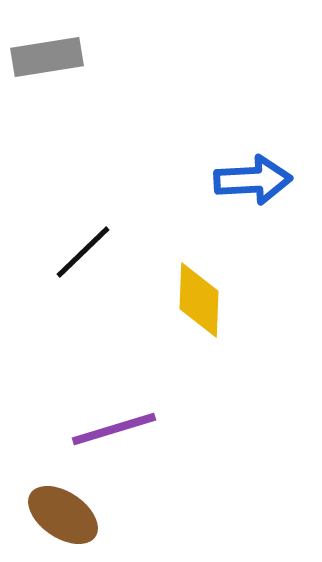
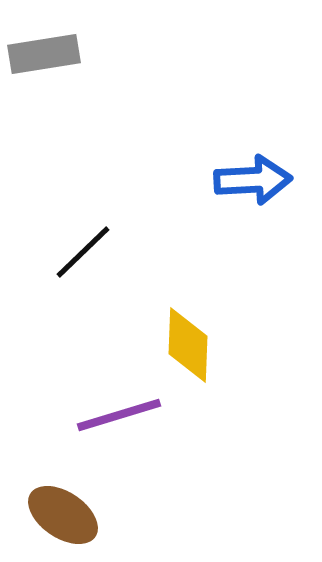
gray rectangle: moved 3 px left, 3 px up
yellow diamond: moved 11 px left, 45 px down
purple line: moved 5 px right, 14 px up
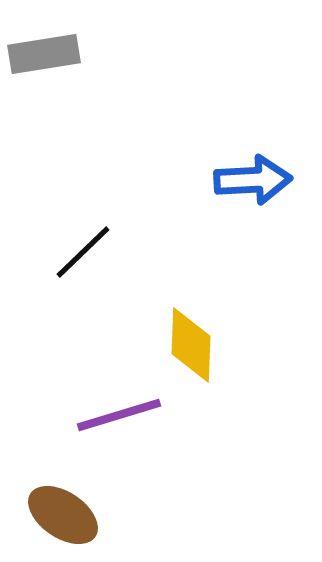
yellow diamond: moved 3 px right
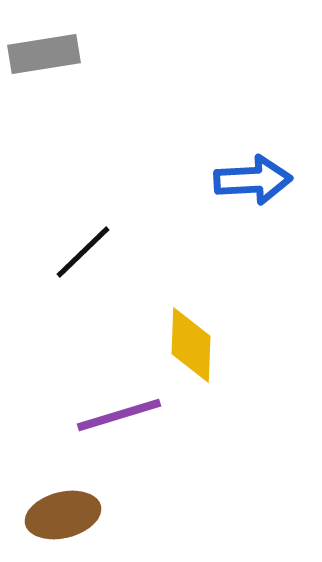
brown ellipse: rotated 48 degrees counterclockwise
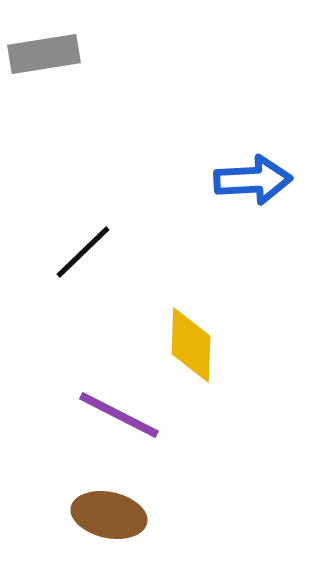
purple line: rotated 44 degrees clockwise
brown ellipse: moved 46 px right; rotated 26 degrees clockwise
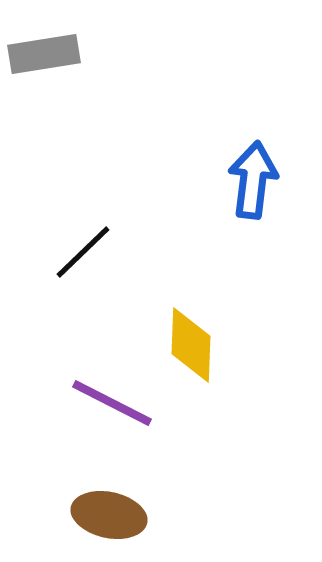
blue arrow: rotated 80 degrees counterclockwise
purple line: moved 7 px left, 12 px up
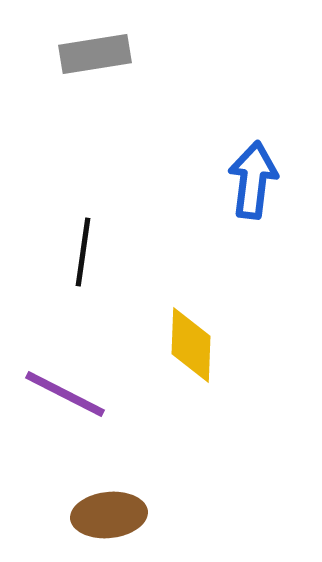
gray rectangle: moved 51 px right
black line: rotated 38 degrees counterclockwise
purple line: moved 47 px left, 9 px up
brown ellipse: rotated 18 degrees counterclockwise
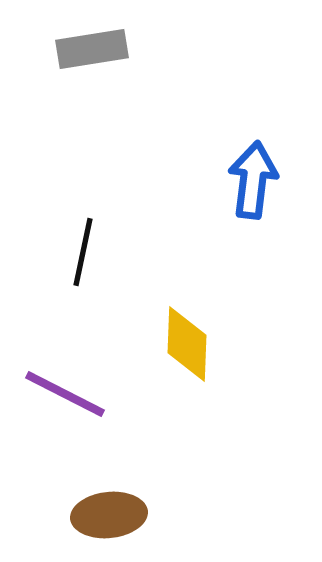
gray rectangle: moved 3 px left, 5 px up
black line: rotated 4 degrees clockwise
yellow diamond: moved 4 px left, 1 px up
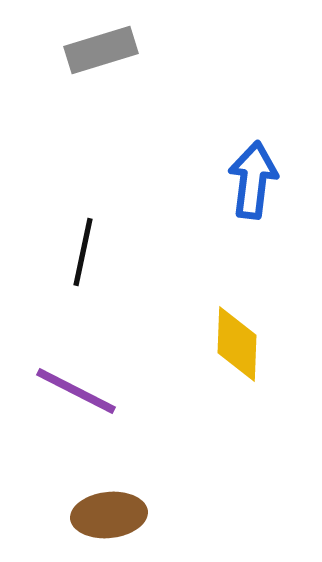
gray rectangle: moved 9 px right, 1 px down; rotated 8 degrees counterclockwise
yellow diamond: moved 50 px right
purple line: moved 11 px right, 3 px up
